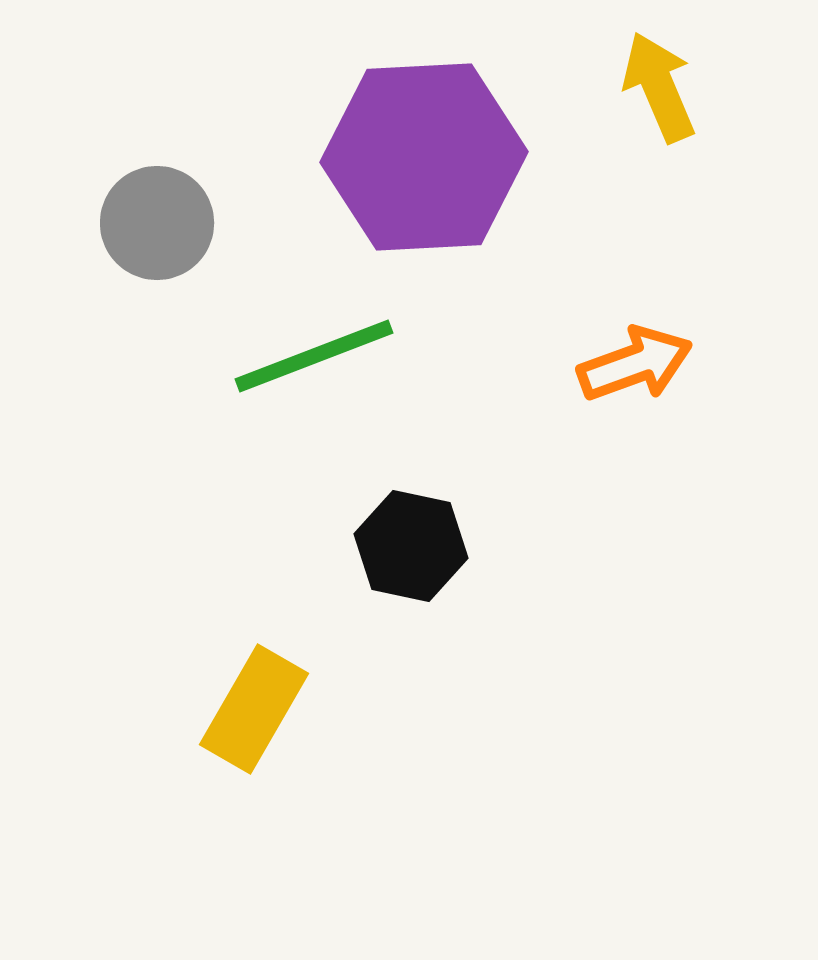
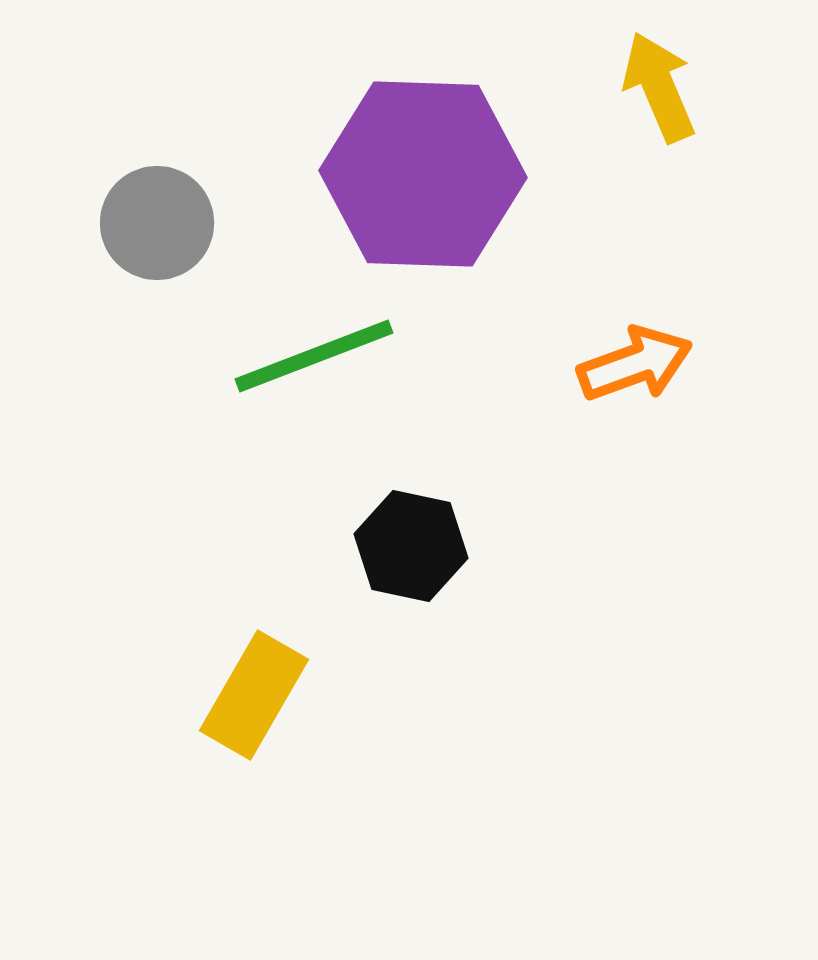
purple hexagon: moved 1 px left, 17 px down; rotated 5 degrees clockwise
yellow rectangle: moved 14 px up
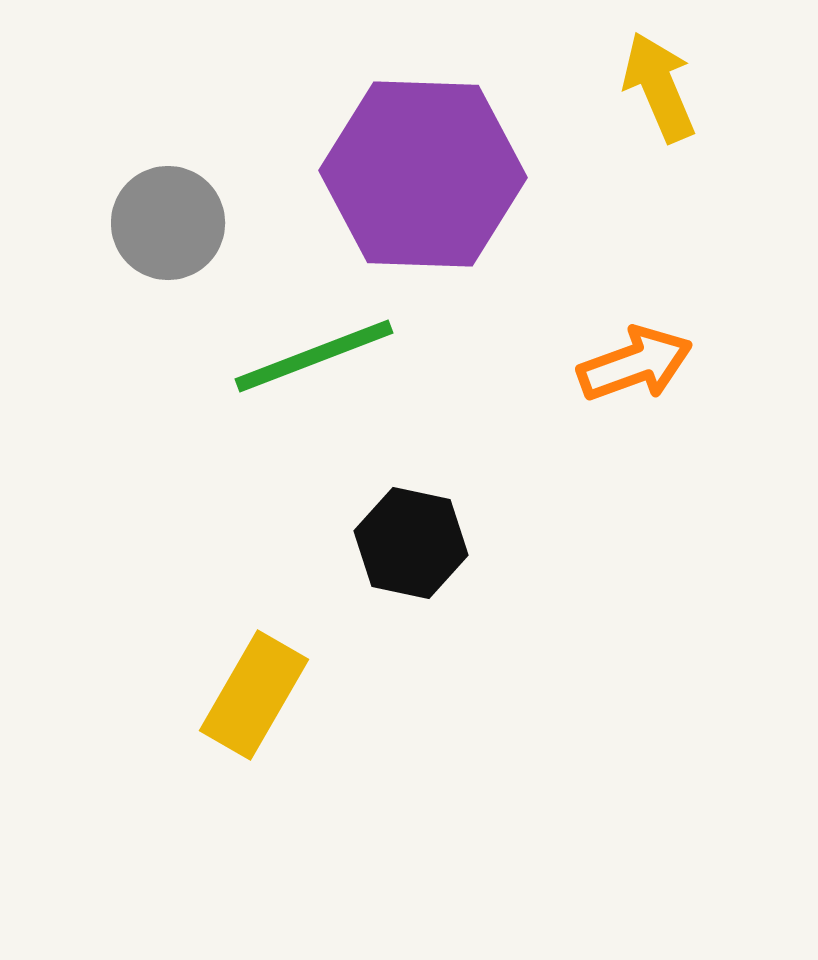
gray circle: moved 11 px right
black hexagon: moved 3 px up
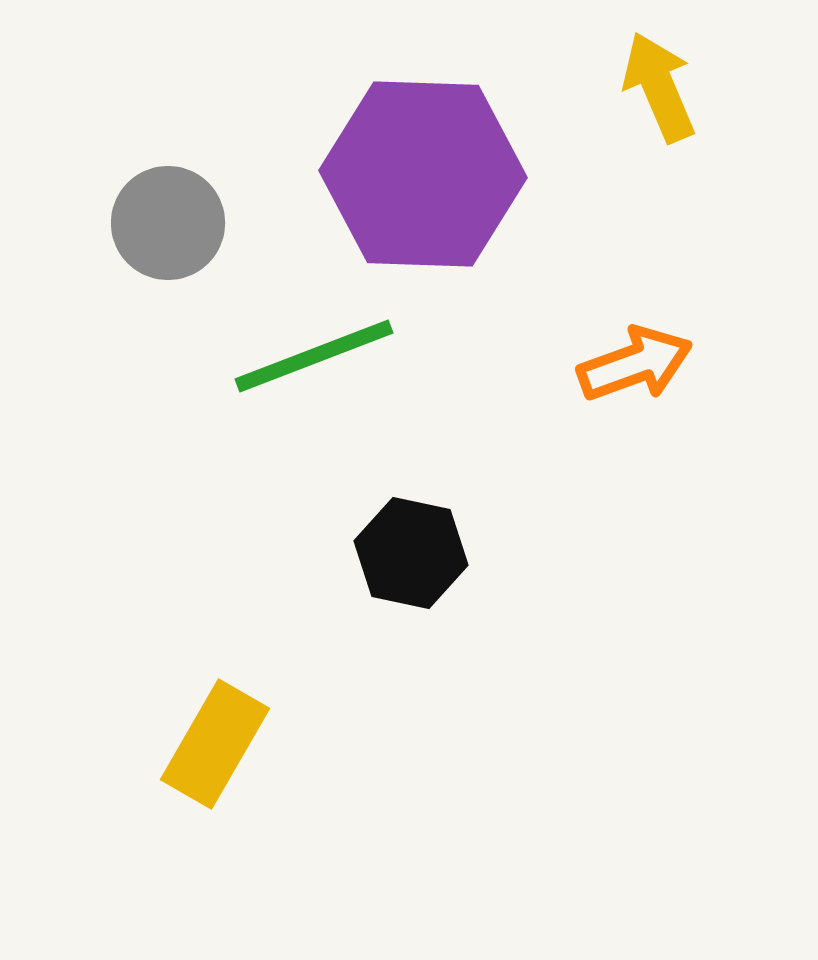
black hexagon: moved 10 px down
yellow rectangle: moved 39 px left, 49 px down
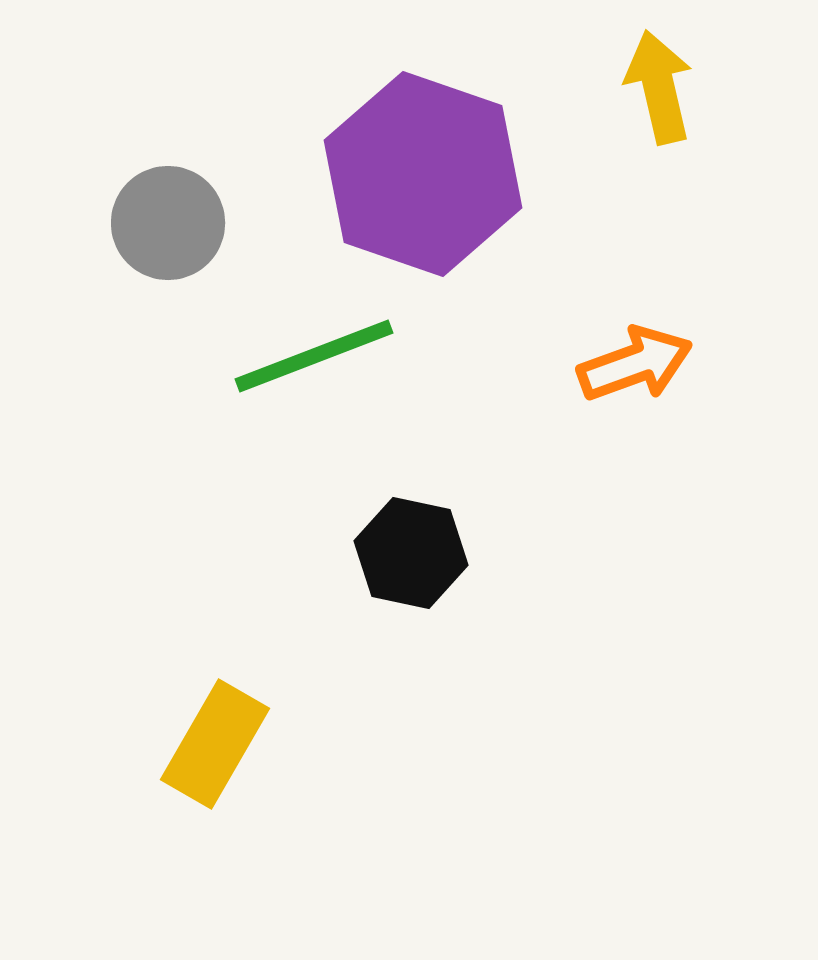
yellow arrow: rotated 10 degrees clockwise
purple hexagon: rotated 17 degrees clockwise
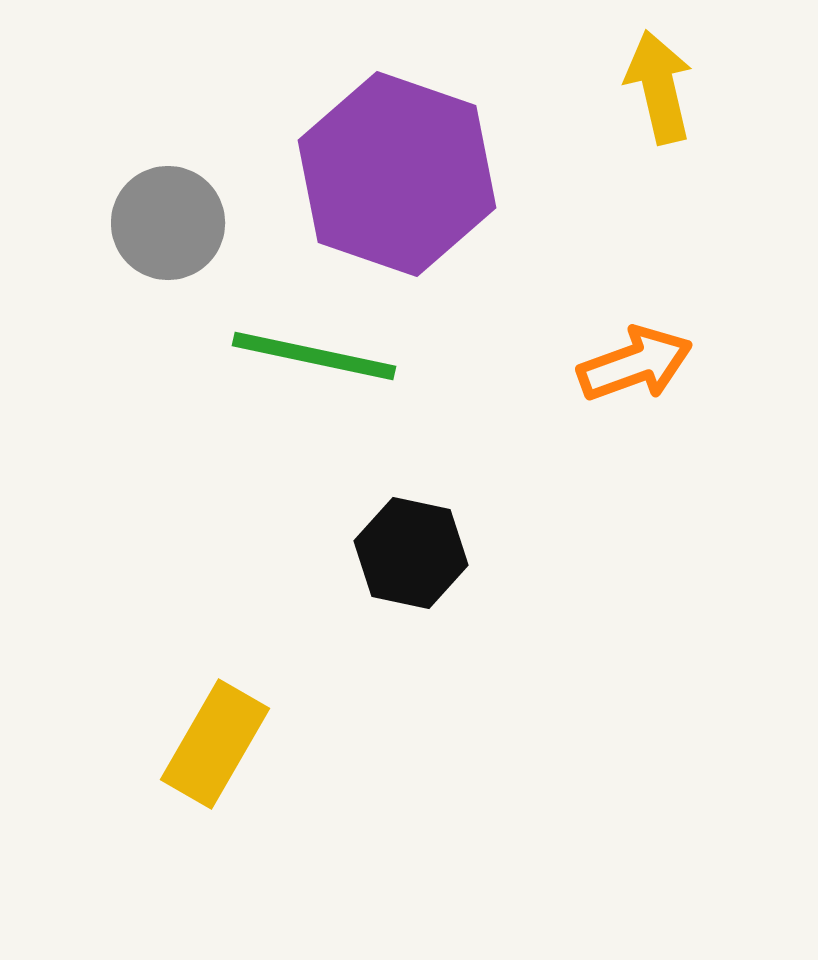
purple hexagon: moved 26 px left
green line: rotated 33 degrees clockwise
